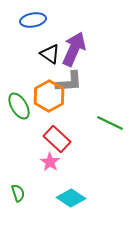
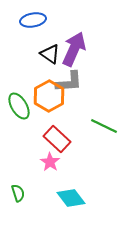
green line: moved 6 px left, 3 px down
cyan diamond: rotated 20 degrees clockwise
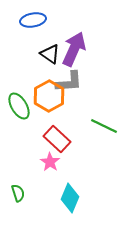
cyan diamond: moved 1 px left; rotated 60 degrees clockwise
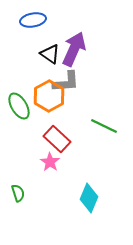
gray L-shape: moved 3 px left
cyan diamond: moved 19 px right
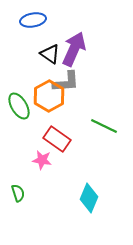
red rectangle: rotated 8 degrees counterclockwise
pink star: moved 8 px left, 2 px up; rotated 24 degrees counterclockwise
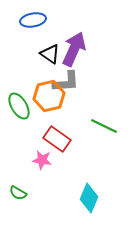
orange hexagon: rotated 16 degrees clockwise
green semicircle: rotated 138 degrees clockwise
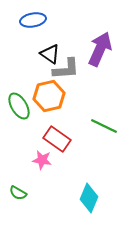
purple arrow: moved 26 px right
gray L-shape: moved 13 px up
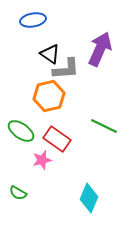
green ellipse: moved 2 px right, 25 px down; rotated 24 degrees counterclockwise
pink star: rotated 24 degrees counterclockwise
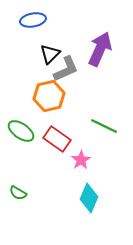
black triangle: rotated 40 degrees clockwise
gray L-shape: rotated 20 degrees counterclockwise
pink star: moved 39 px right; rotated 18 degrees counterclockwise
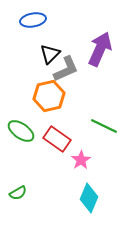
green semicircle: rotated 60 degrees counterclockwise
